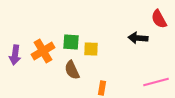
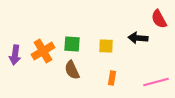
green square: moved 1 px right, 2 px down
yellow square: moved 15 px right, 3 px up
orange rectangle: moved 10 px right, 10 px up
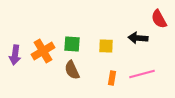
pink line: moved 14 px left, 8 px up
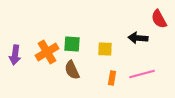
yellow square: moved 1 px left, 3 px down
orange cross: moved 4 px right, 1 px down
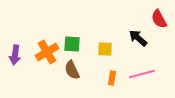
black arrow: rotated 36 degrees clockwise
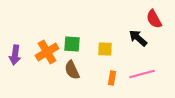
red semicircle: moved 5 px left
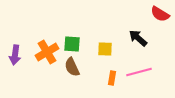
red semicircle: moved 6 px right, 5 px up; rotated 30 degrees counterclockwise
brown semicircle: moved 3 px up
pink line: moved 3 px left, 2 px up
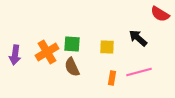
yellow square: moved 2 px right, 2 px up
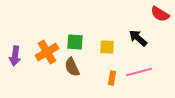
green square: moved 3 px right, 2 px up
purple arrow: moved 1 px down
